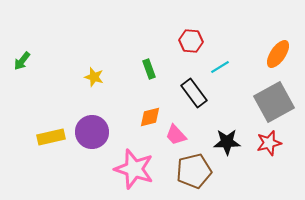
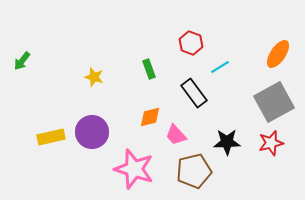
red hexagon: moved 2 px down; rotated 15 degrees clockwise
red star: moved 2 px right
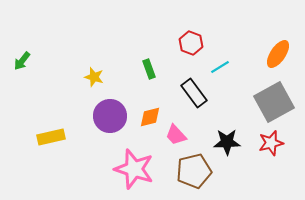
purple circle: moved 18 px right, 16 px up
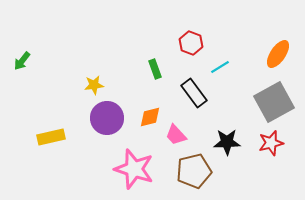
green rectangle: moved 6 px right
yellow star: moved 8 px down; rotated 24 degrees counterclockwise
purple circle: moved 3 px left, 2 px down
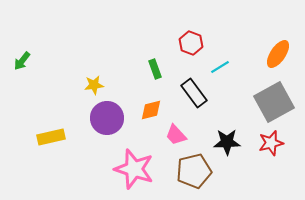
orange diamond: moved 1 px right, 7 px up
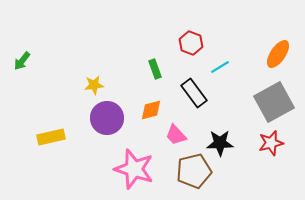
black star: moved 7 px left, 1 px down
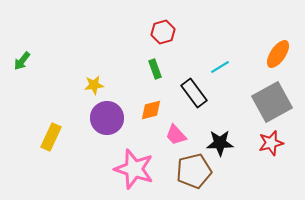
red hexagon: moved 28 px left, 11 px up; rotated 25 degrees clockwise
gray square: moved 2 px left
yellow rectangle: rotated 52 degrees counterclockwise
